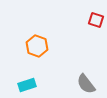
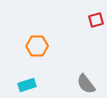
red square: rotated 35 degrees counterclockwise
orange hexagon: rotated 20 degrees counterclockwise
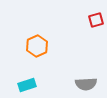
orange hexagon: rotated 25 degrees counterclockwise
gray semicircle: rotated 55 degrees counterclockwise
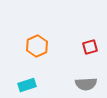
red square: moved 6 px left, 27 px down
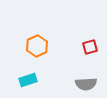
cyan rectangle: moved 1 px right, 5 px up
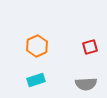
cyan rectangle: moved 8 px right
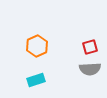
gray semicircle: moved 4 px right, 15 px up
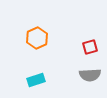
orange hexagon: moved 8 px up
gray semicircle: moved 6 px down
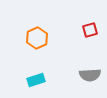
red square: moved 17 px up
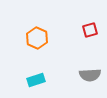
orange hexagon: rotated 10 degrees counterclockwise
